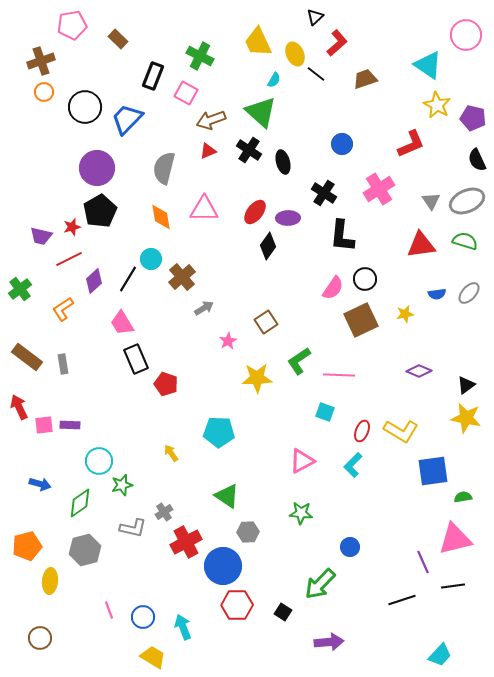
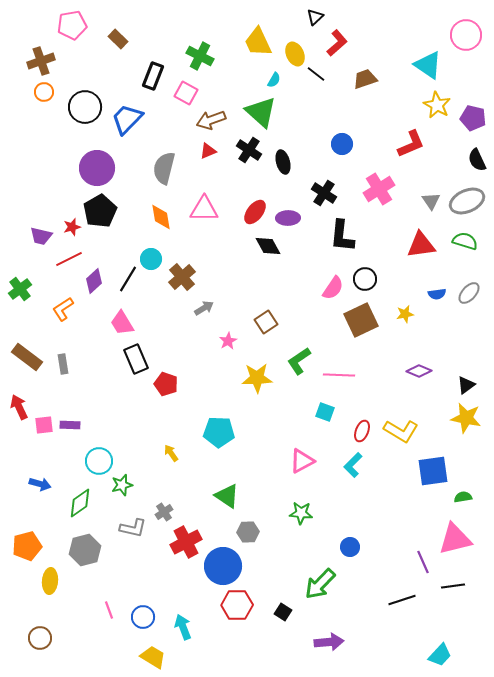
black diamond at (268, 246): rotated 64 degrees counterclockwise
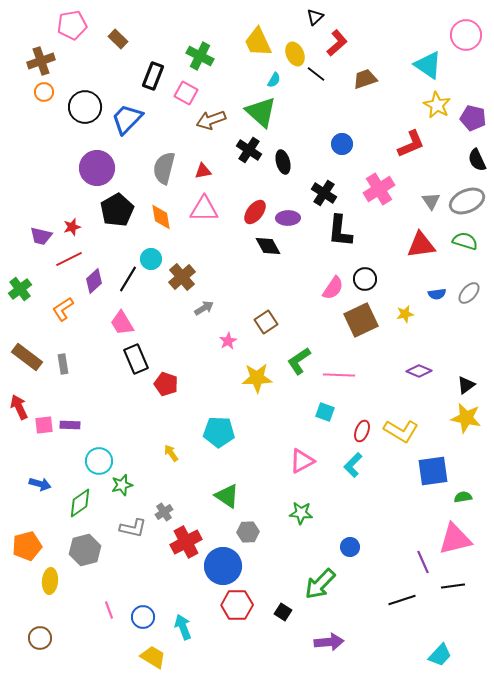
red triangle at (208, 151): moved 5 px left, 20 px down; rotated 12 degrees clockwise
black pentagon at (100, 211): moved 17 px right, 1 px up
black L-shape at (342, 236): moved 2 px left, 5 px up
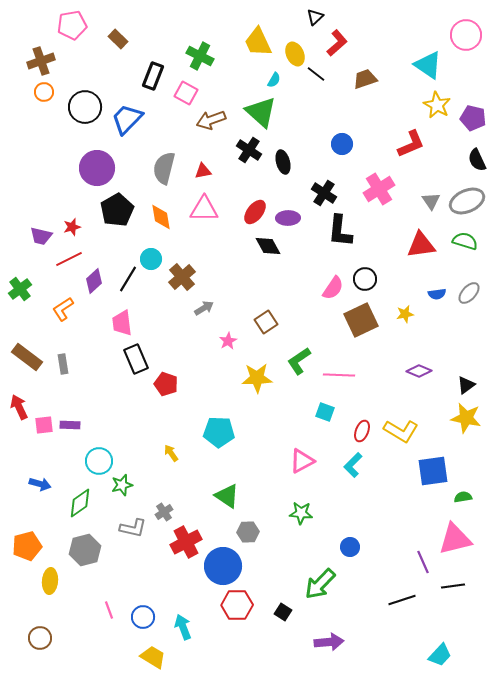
pink trapezoid at (122, 323): rotated 24 degrees clockwise
